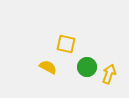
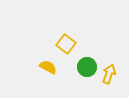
yellow square: rotated 24 degrees clockwise
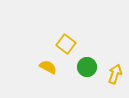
yellow arrow: moved 6 px right
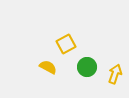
yellow square: rotated 24 degrees clockwise
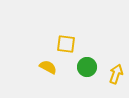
yellow square: rotated 36 degrees clockwise
yellow arrow: moved 1 px right
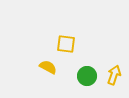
green circle: moved 9 px down
yellow arrow: moved 2 px left, 1 px down
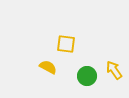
yellow arrow: moved 5 px up; rotated 54 degrees counterclockwise
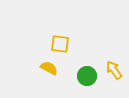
yellow square: moved 6 px left
yellow semicircle: moved 1 px right, 1 px down
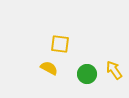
green circle: moved 2 px up
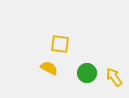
yellow arrow: moved 7 px down
green circle: moved 1 px up
